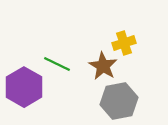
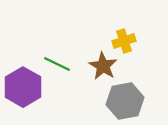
yellow cross: moved 2 px up
purple hexagon: moved 1 px left
gray hexagon: moved 6 px right
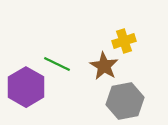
brown star: moved 1 px right
purple hexagon: moved 3 px right
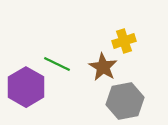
brown star: moved 1 px left, 1 px down
